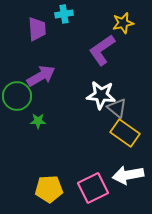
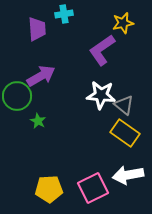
gray triangle: moved 7 px right, 3 px up
green star: rotated 28 degrees clockwise
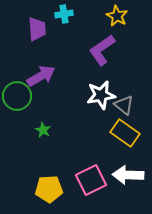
yellow star: moved 6 px left, 7 px up; rotated 30 degrees counterclockwise
white star: rotated 16 degrees counterclockwise
green star: moved 5 px right, 9 px down
white arrow: rotated 12 degrees clockwise
pink square: moved 2 px left, 8 px up
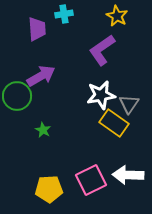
gray triangle: moved 5 px right, 1 px up; rotated 25 degrees clockwise
yellow rectangle: moved 11 px left, 10 px up
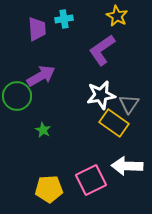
cyan cross: moved 5 px down
white arrow: moved 1 px left, 9 px up
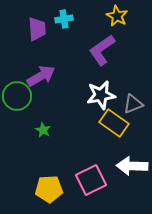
gray triangle: moved 4 px right; rotated 35 degrees clockwise
white arrow: moved 5 px right
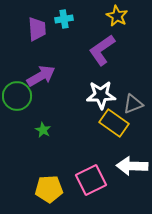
white star: rotated 8 degrees clockwise
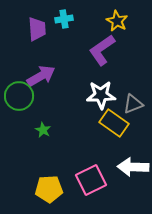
yellow star: moved 5 px down
green circle: moved 2 px right
white arrow: moved 1 px right, 1 px down
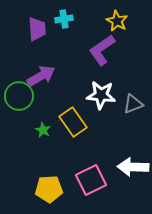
white star: rotated 8 degrees clockwise
yellow rectangle: moved 41 px left, 1 px up; rotated 20 degrees clockwise
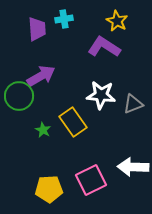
purple L-shape: moved 2 px right, 3 px up; rotated 68 degrees clockwise
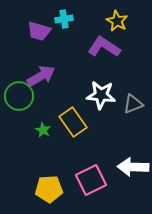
purple trapezoid: moved 2 px right, 2 px down; rotated 110 degrees clockwise
